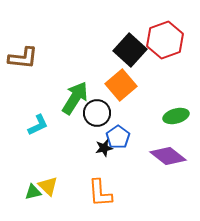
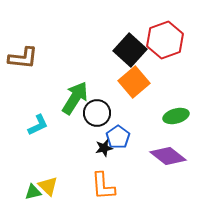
orange square: moved 13 px right, 3 px up
orange L-shape: moved 3 px right, 7 px up
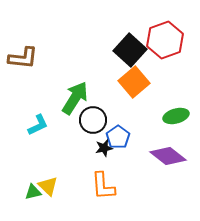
black circle: moved 4 px left, 7 px down
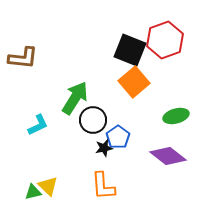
black square: rotated 20 degrees counterclockwise
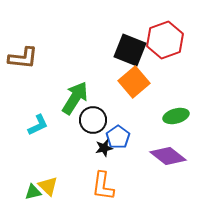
orange L-shape: rotated 12 degrees clockwise
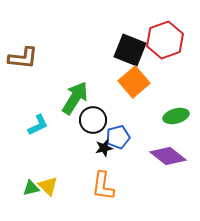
blue pentagon: rotated 20 degrees clockwise
green triangle: moved 2 px left, 4 px up
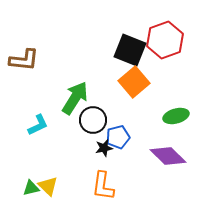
brown L-shape: moved 1 px right, 2 px down
purple diamond: rotated 6 degrees clockwise
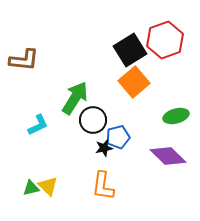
black square: rotated 36 degrees clockwise
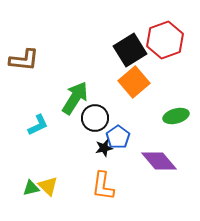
black circle: moved 2 px right, 2 px up
blue pentagon: rotated 20 degrees counterclockwise
purple diamond: moved 9 px left, 5 px down; rotated 6 degrees clockwise
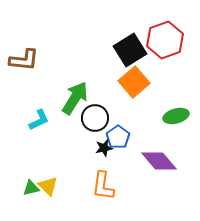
cyan L-shape: moved 1 px right, 5 px up
